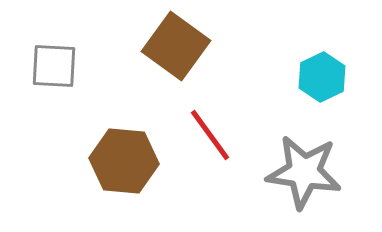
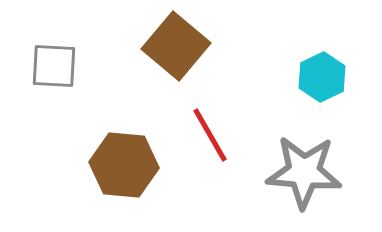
brown square: rotated 4 degrees clockwise
red line: rotated 6 degrees clockwise
brown hexagon: moved 4 px down
gray star: rotated 4 degrees counterclockwise
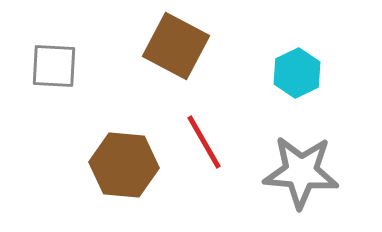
brown square: rotated 12 degrees counterclockwise
cyan hexagon: moved 25 px left, 4 px up
red line: moved 6 px left, 7 px down
gray star: moved 3 px left
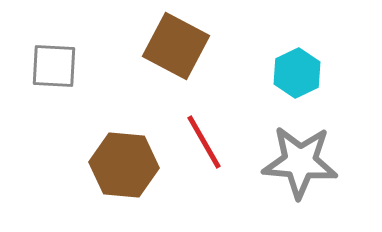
gray star: moved 1 px left, 10 px up
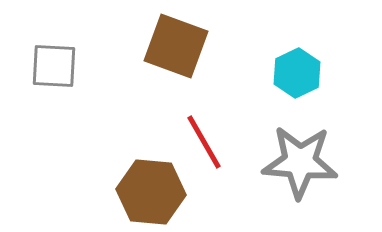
brown square: rotated 8 degrees counterclockwise
brown hexagon: moved 27 px right, 27 px down
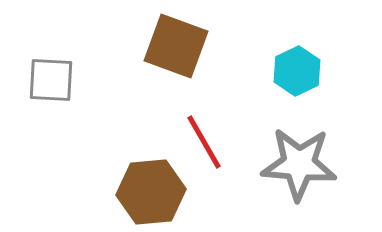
gray square: moved 3 px left, 14 px down
cyan hexagon: moved 2 px up
gray star: moved 1 px left, 2 px down
brown hexagon: rotated 10 degrees counterclockwise
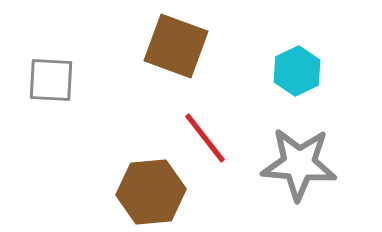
red line: moved 1 px right, 4 px up; rotated 8 degrees counterclockwise
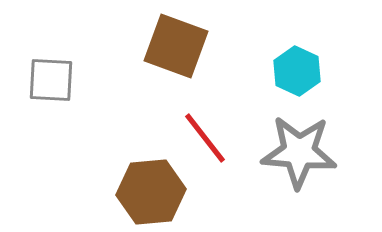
cyan hexagon: rotated 9 degrees counterclockwise
gray star: moved 12 px up
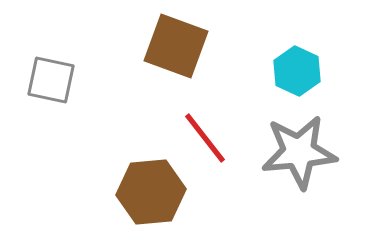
gray square: rotated 9 degrees clockwise
gray star: rotated 10 degrees counterclockwise
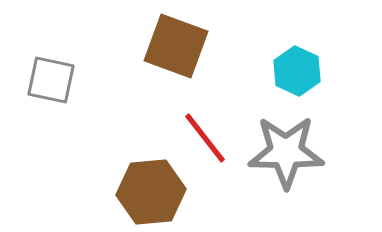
gray star: moved 13 px left; rotated 6 degrees clockwise
